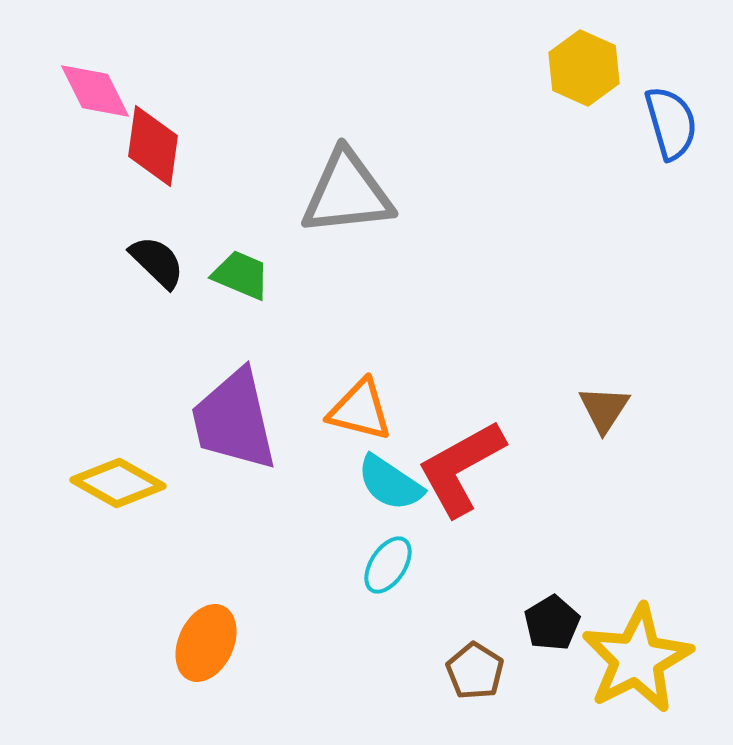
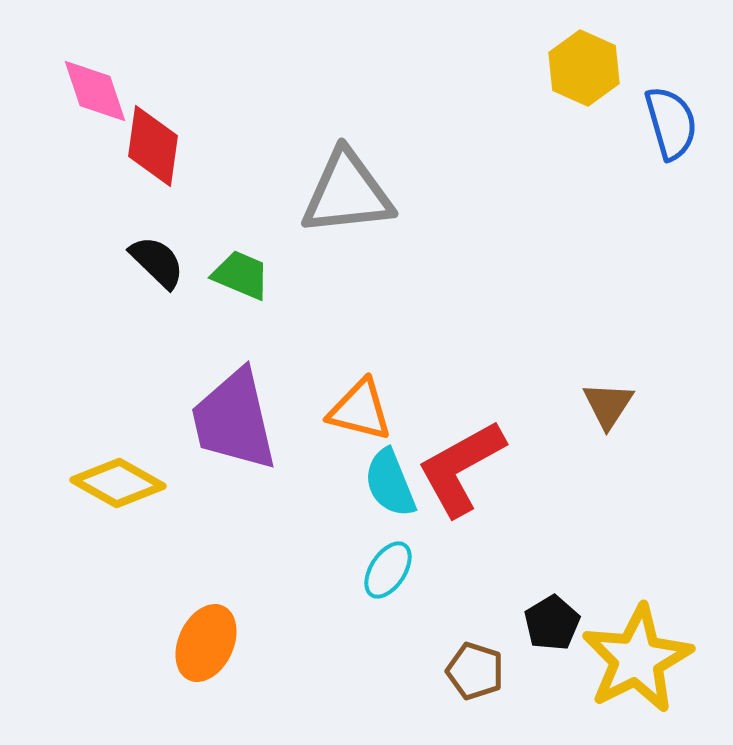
pink diamond: rotated 8 degrees clockwise
brown triangle: moved 4 px right, 4 px up
cyan semicircle: rotated 34 degrees clockwise
cyan ellipse: moved 5 px down
brown pentagon: rotated 14 degrees counterclockwise
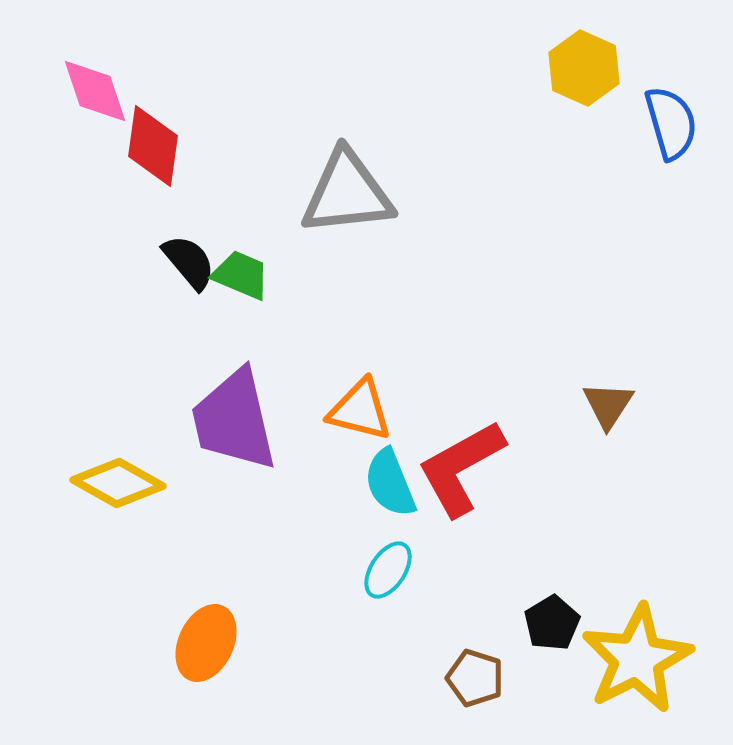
black semicircle: moved 32 px right; rotated 6 degrees clockwise
brown pentagon: moved 7 px down
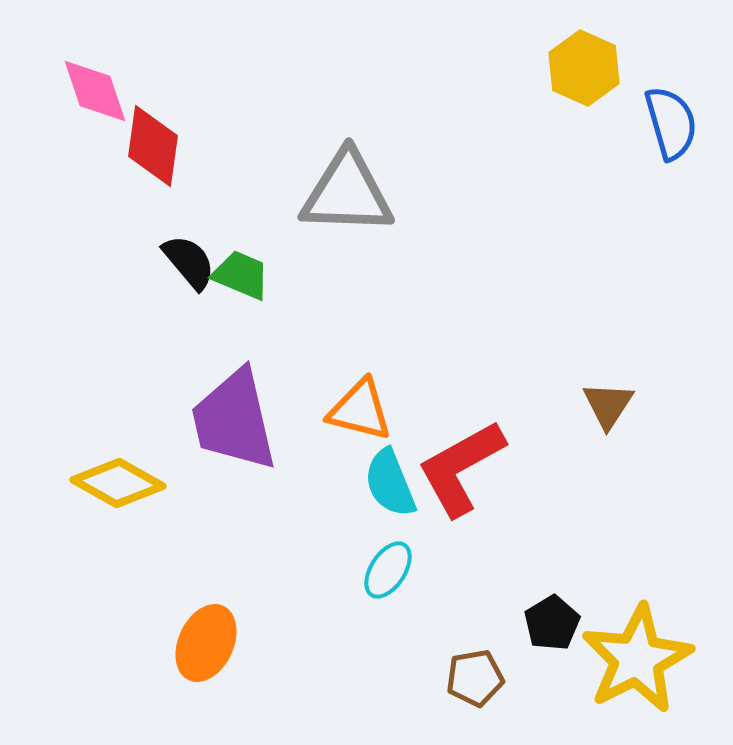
gray triangle: rotated 8 degrees clockwise
brown pentagon: rotated 28 degrees counterclockwise
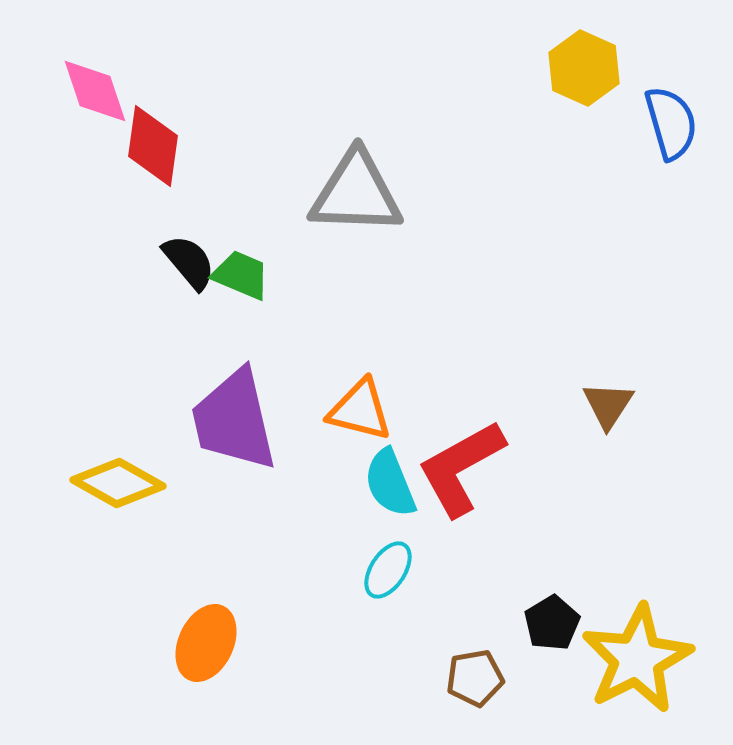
gray triangle: moved 9 px right
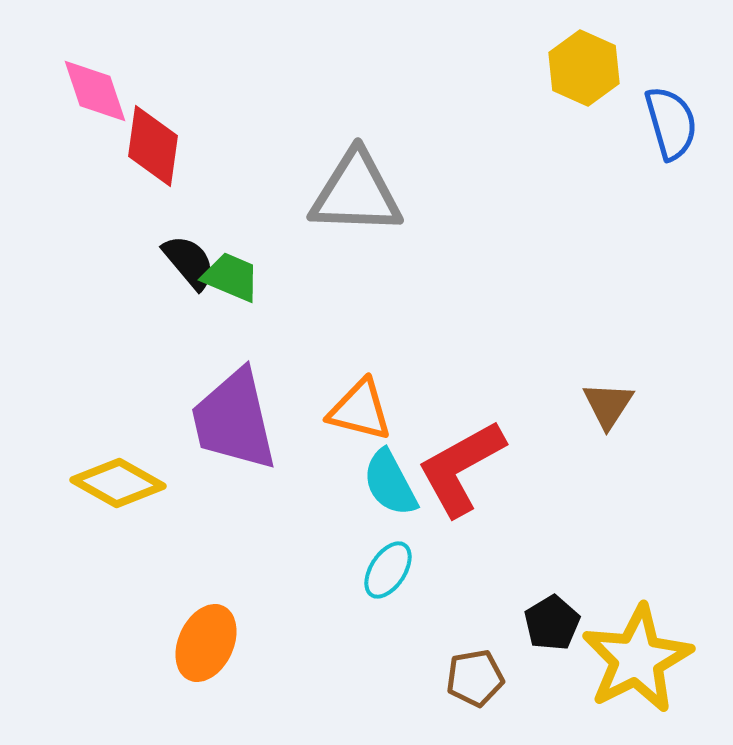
green trapezoid: moved 10 px left, 2 px down
cyan semicircle: rotated 6 degrees counterclockwise
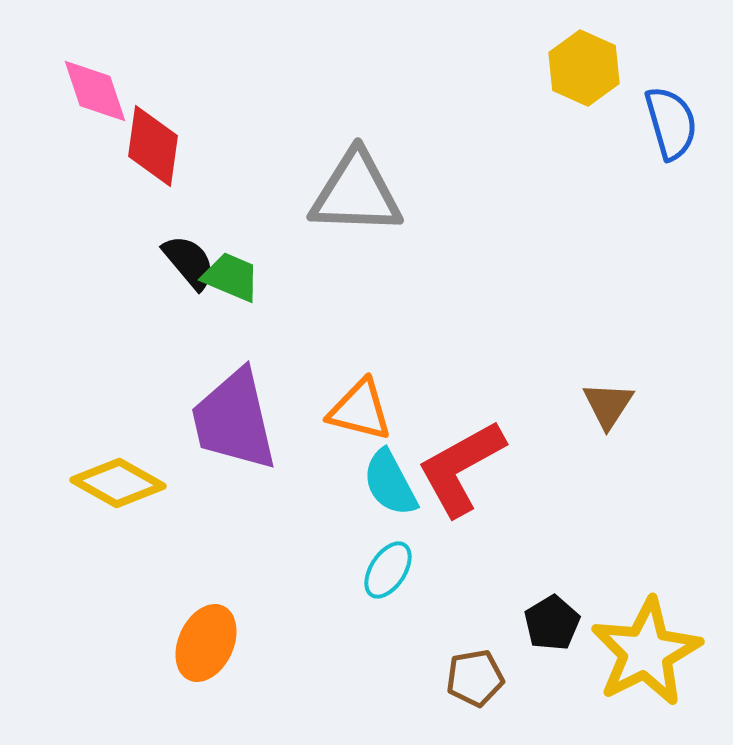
yellow star: moved 9 px right, 7 px up
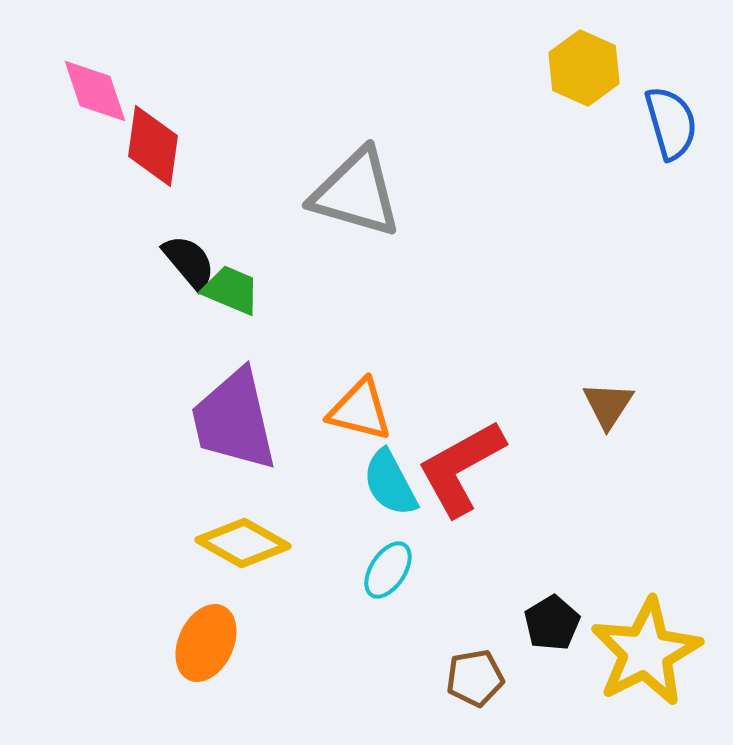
gray triangle: rotated 14 degrees clockwise
green trapezoid: moved 13 px down
yellow diamond: moved 125 px right, 60 px down
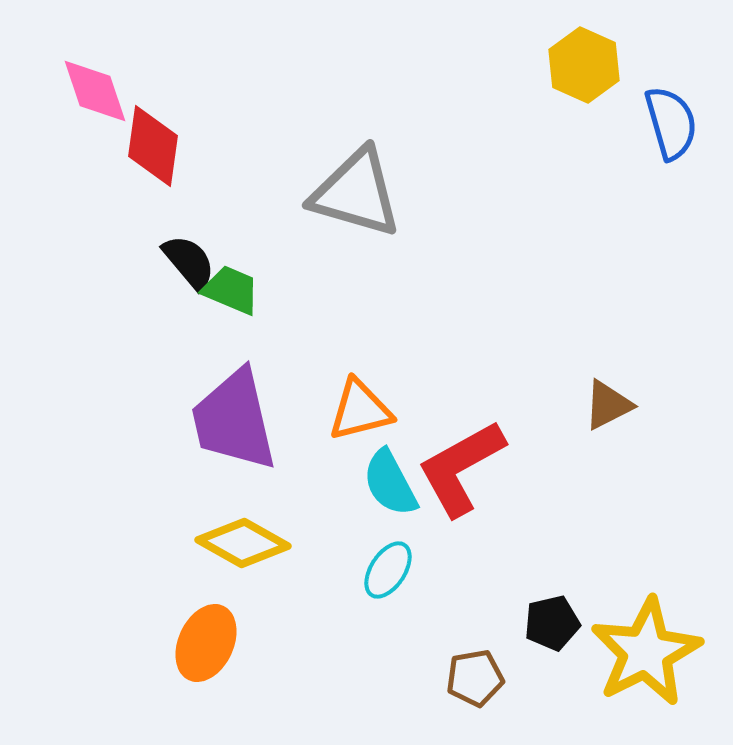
yellow hexagon: moved 3 px up
brown triangle: rotated 30 degrees clockwise
orange triangle: rotated 28 degrees counterclockwise
black pentagon: rotated 18 degrees clockwise
